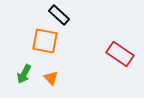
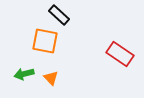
green arrow: rotated 48 degrees clockwise
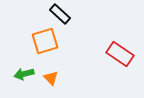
black rectangle: moved 1 px right, 1 px up
orange square: rotated 28 degrees counterclockwise
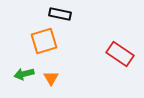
black rectangle: rotated 30 degrees counterclockwise
orange square: moved 1 px left
orange triangle: rotated 14 degrees clockwise
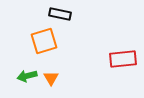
red rectangle: moved 3 px right, 5 px down; rotated 40 degrees counterclockwise
green arrow: moved 3 px right, 2 px down
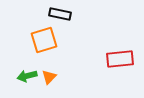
orange square: moved 1 px up
red rectangle: moved 3 px left
orange triangle: moved 2 px left, 1 px up; rotated 14 degrees clockwise
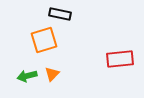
orange triangle: moved 3 px right, 3 px up
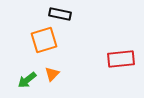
red rectangle: moved 1 px right
green arrow: moved 4 px down; rotated 24 degrees counterclockwise
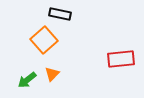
orange square: rotated 24 degrees counterclockwise
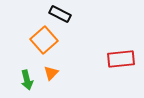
black rectangle: rotated 15 degrees clockwise
orange triangle: moved 1 px left, 1 px up
green arrow: rotated 66 degrees counterclockwise
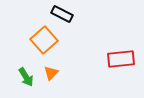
black rectangle: moved 2 px right
green arrow: moved 1 px left, 3 px up; rotated 18 degrees counterclockwise
